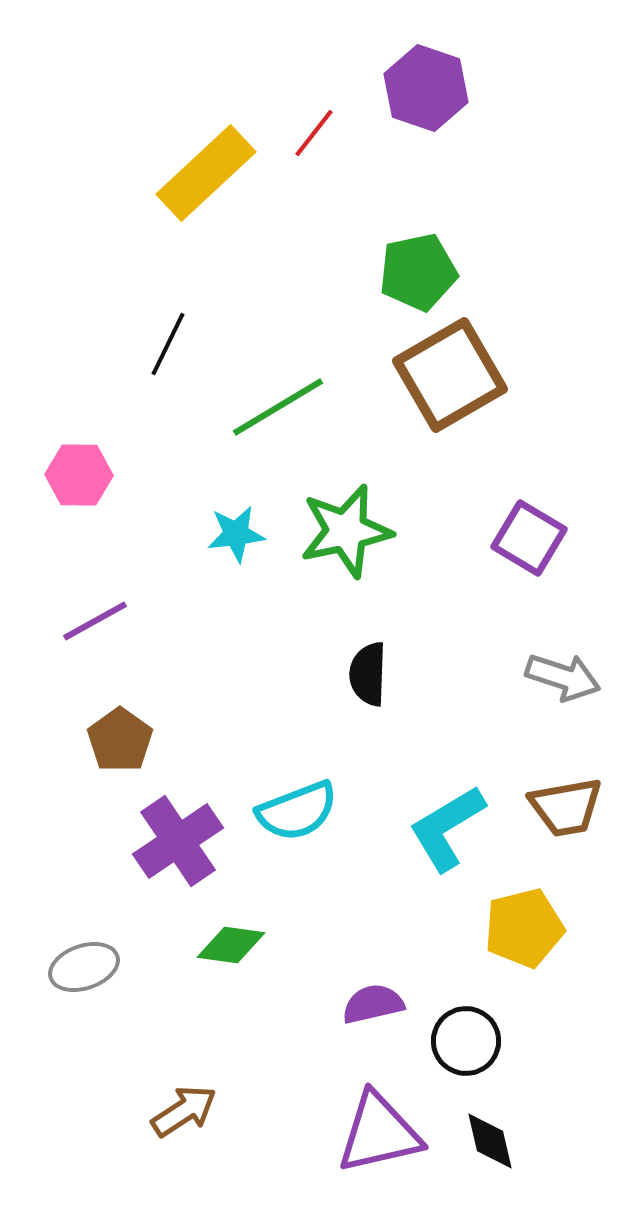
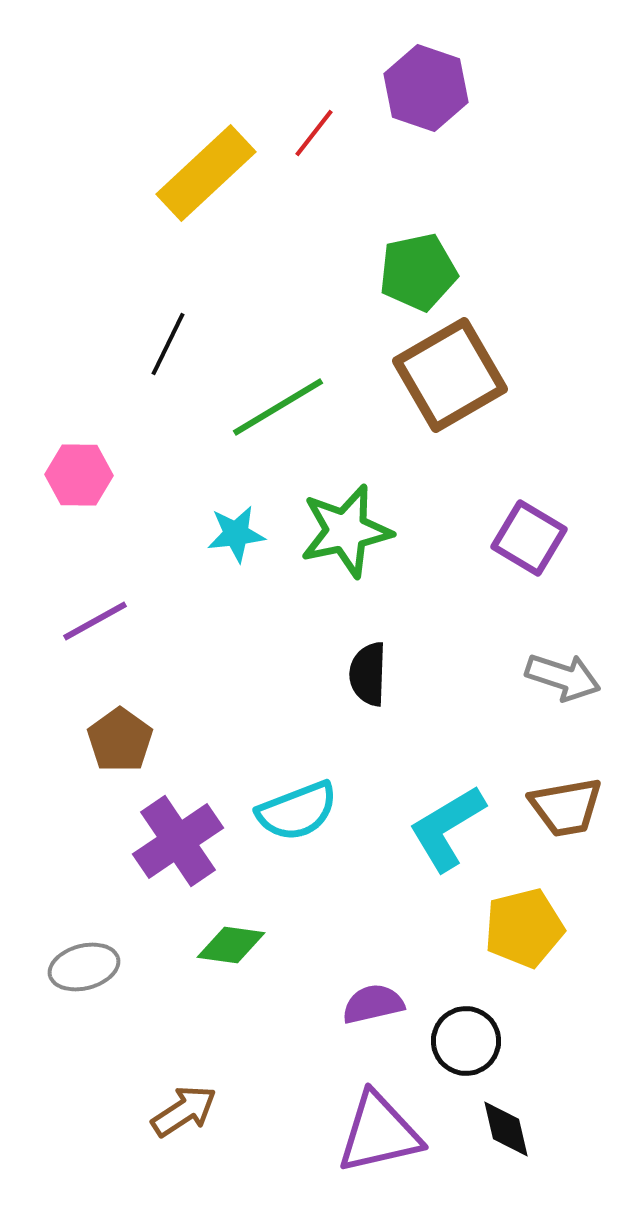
gray ellipse: rotated 4 degrees clockwise
black diamond: moved 16 px right, 12 px up
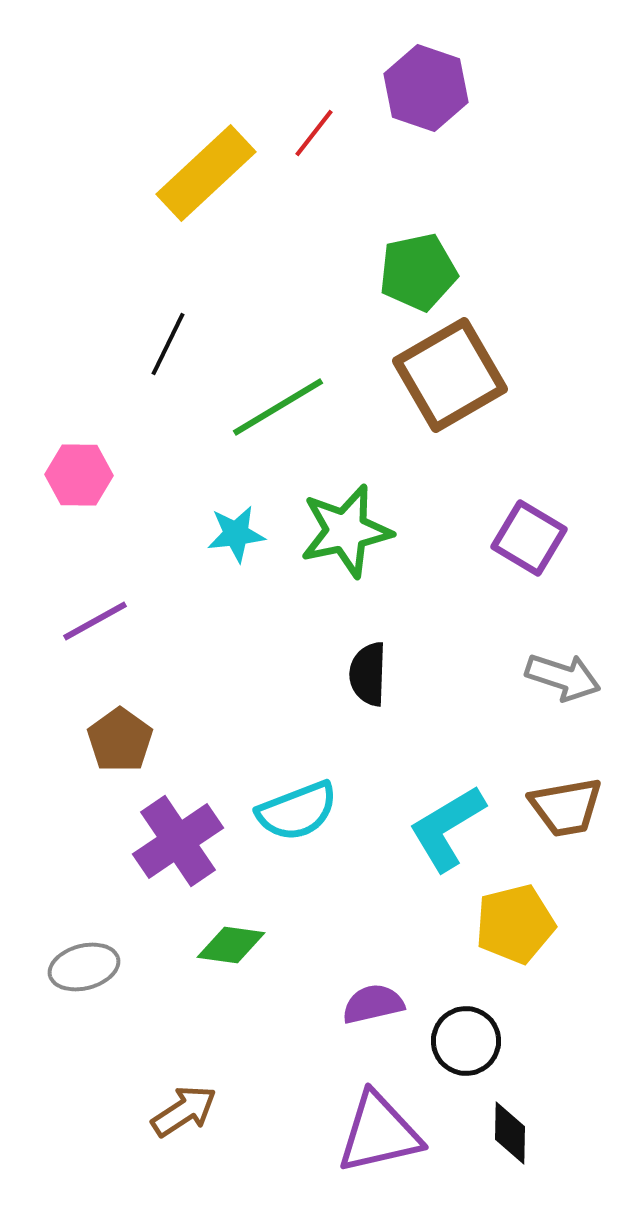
yellow pentagon: moved 9 px left, 4 px up
black diamond: moved 4 px right, 4 px down; rotated 14 degrees clockwise
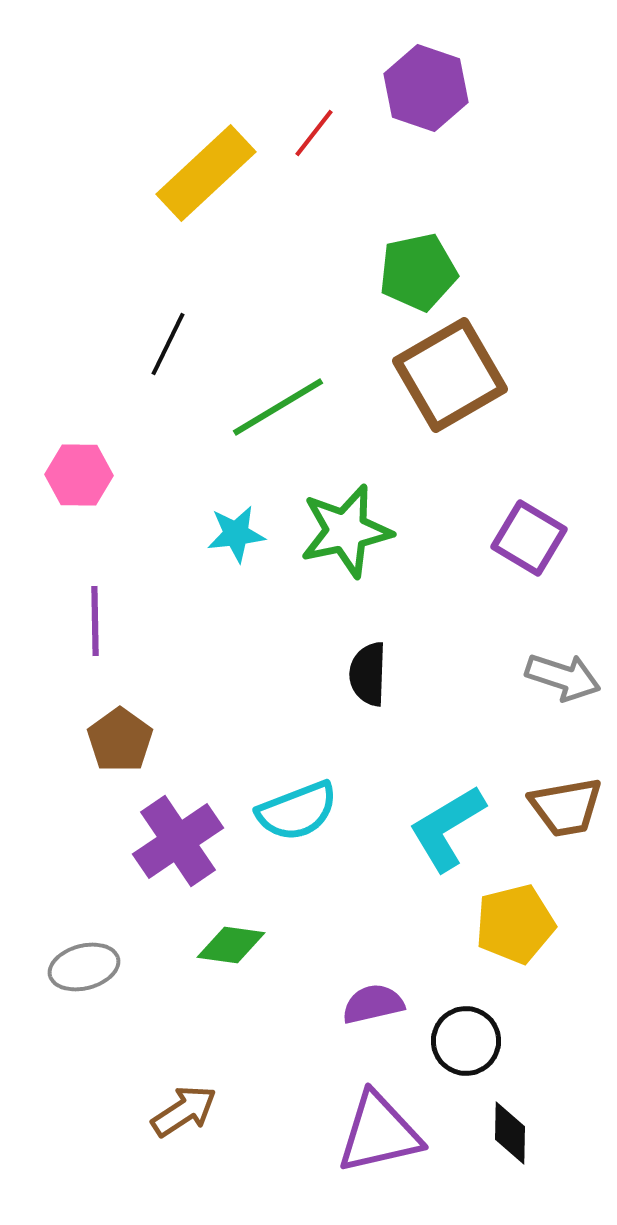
purple line: rotated 62 degrees counterclockwise
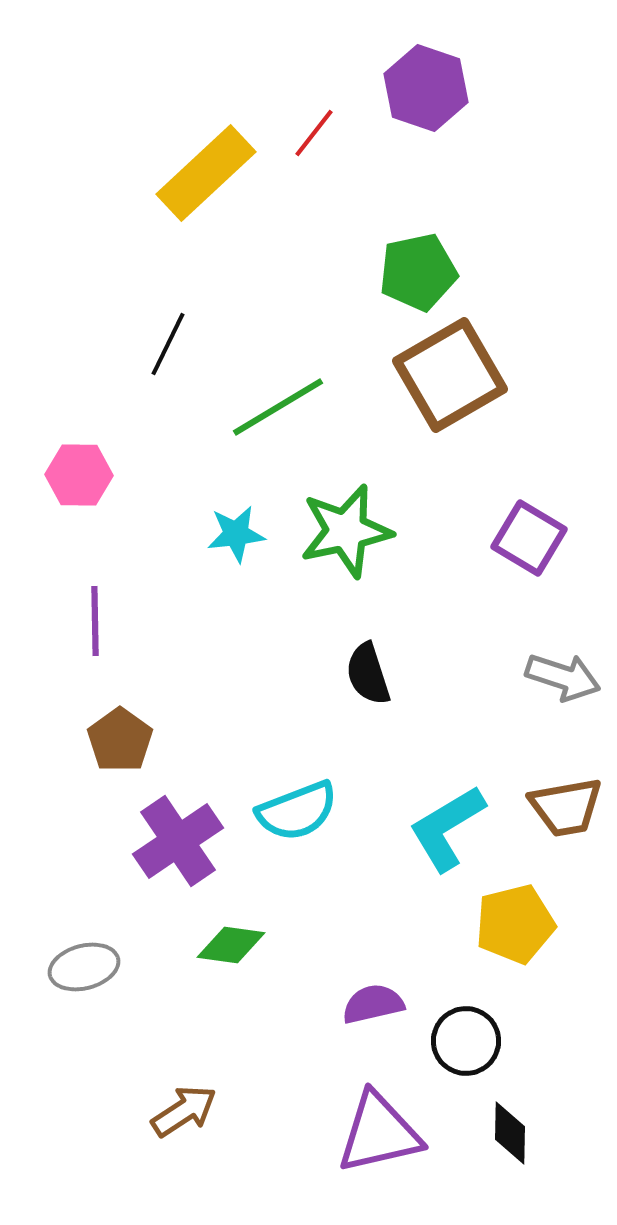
black semicircle: rotated 20 degrees counterclockwise
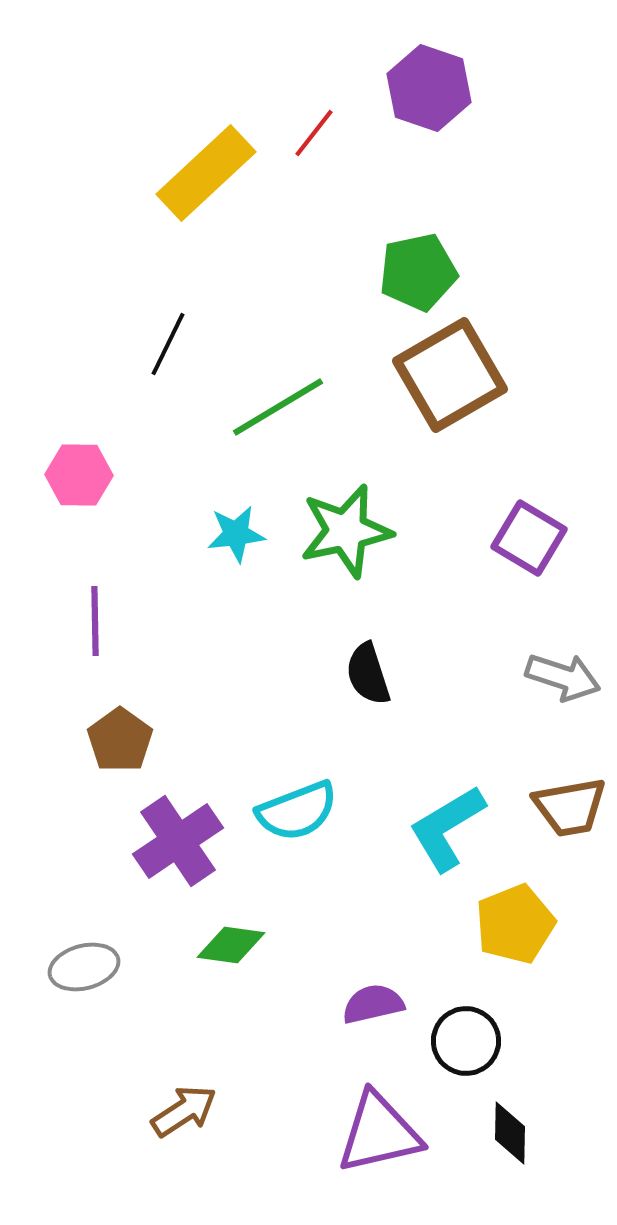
purple hexagon: moved 3 px right
brown trapezoid: moved 4 px right
yellow pentagon: rotated 8 degrees counterclockwise
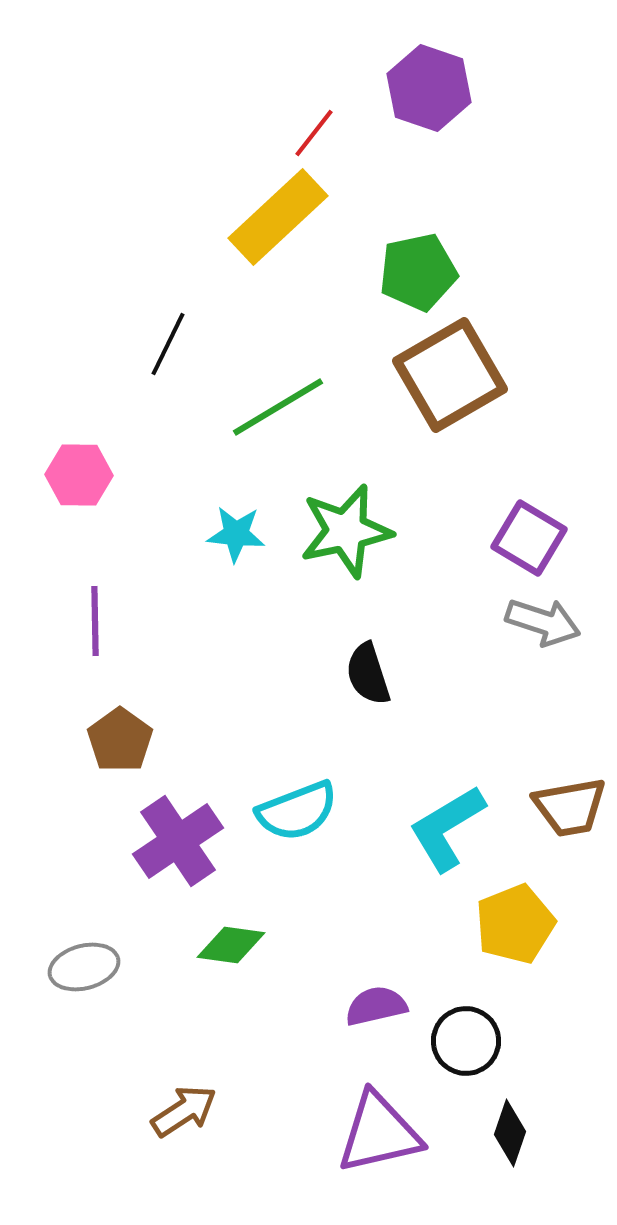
yellow rectangle: moved 72 px right, 44 px down
cyan star: rotated 12 degrees clockwise
gray arrow: moved 20 px left, 55 px up
purple semicircle: moved 3 px right, 2 px down
black diamond: rotated 18 degrees clockwise
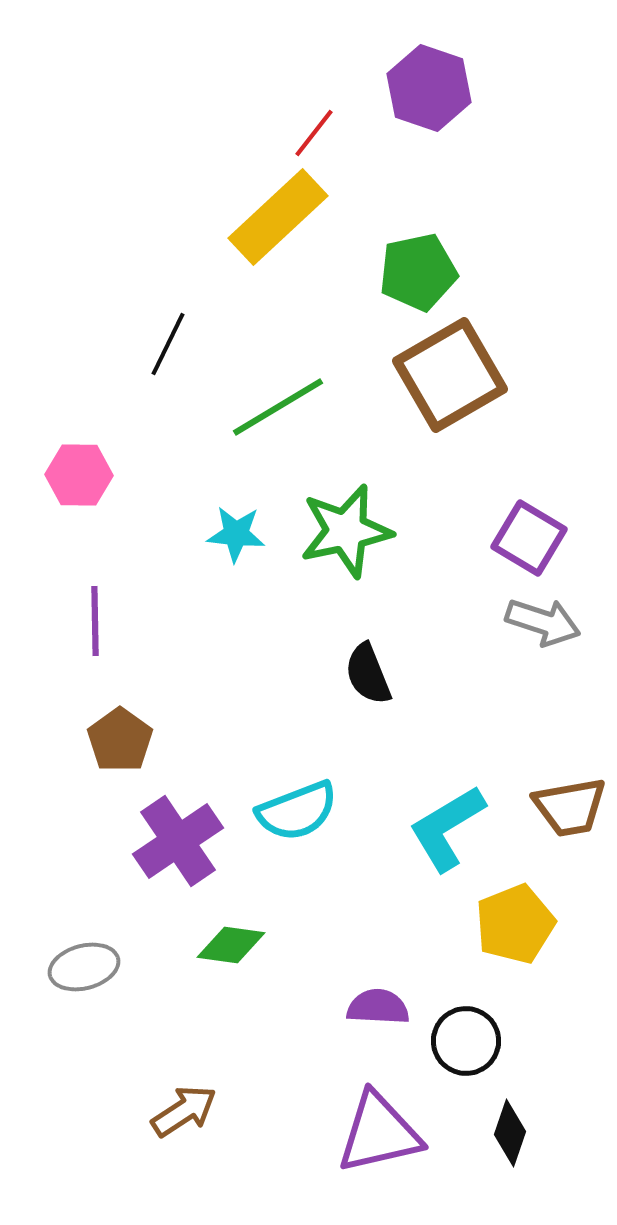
black semicircle: rotated 4 degrees counterclockwise
purple semicircle: moved 2 px right, 1 px down; rotated 16 degrees clockwise
